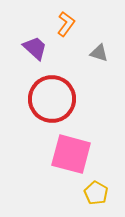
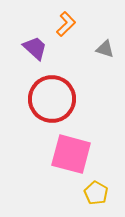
orange L-shape: rotated 10 degrees clockwise
gray triangle: moved 6 px right, 4 px up
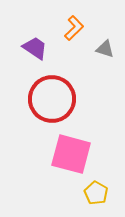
orange L-shape: moved 8 px right, 4 px down
purple trapezoid: rotated 8 degrees counterclockwise
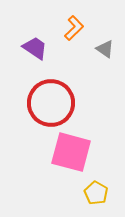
gray triangle: rotated 18 degrees clockwise
red circle: moved 1 px left, 4 px down
pink square: moved 2 px up
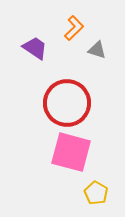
gray triangle: moved 8 px left, 1 px down; rotated 18 degrees counterclockwise
red circle: moved 16 px right
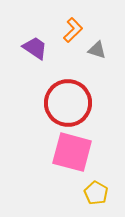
orange L-shape: moved 1 px left, 2 px down
red circle: moved 1 px right
pink square: moved 1 px right
